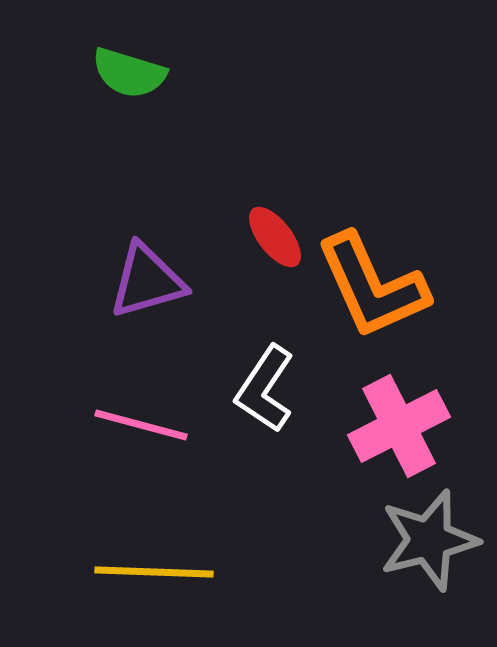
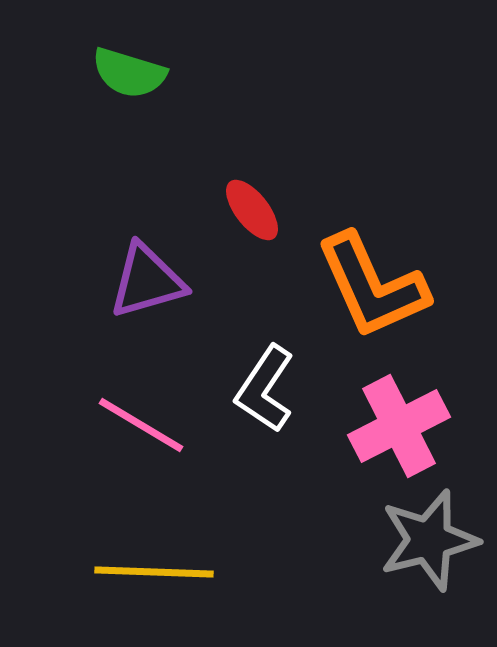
red ellipse: moved 23 px left, 27 px up
pink line: rotated 16 degrees clockwise
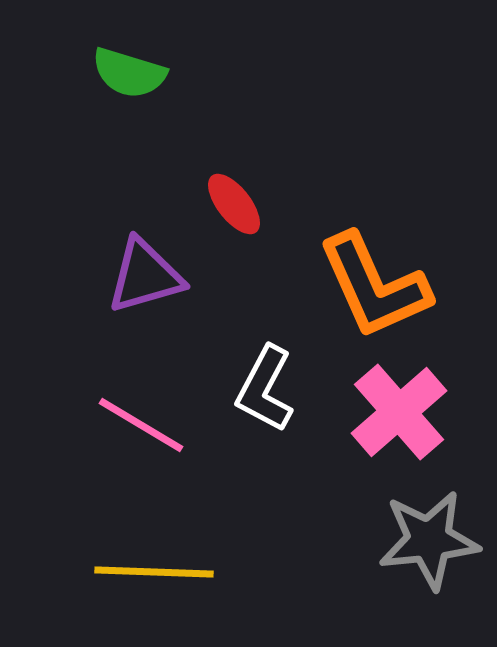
red ellipse: moved 18 px left, 6 px up
purple triangle: moved 2 px left, 5 px up
orange L-shape: moved 2 px right
white L-shape: rotated 6 degrees counterclockwise
pink cross: moved 14 px up; rotated 14 degrees counterclockwise
gray star: rotated 8 degrees clockwise
